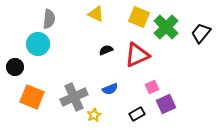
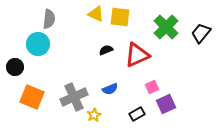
yellow square: moved 19 px left; rotated 15 degrees counterclockwise
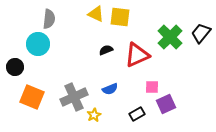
green cross: moved 4 px right, 10 px down
pink square: rotated 24 degrees clockwise
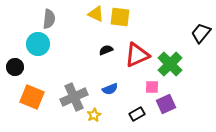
green cross: moved 27 px down
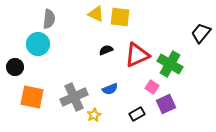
green cross: rotated 15 degrees counterclockwise
pink square: rotated 32 degrees clockwise
orange square: rotated 10 degrees counterclockwise
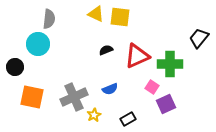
black trapezoid: moved 2 px left, 5 px down
red triangle: moved 1 px down
green cross: rotated 30 degrees counterclockwise
black rectangle: moved 9 px left, 5 px down
